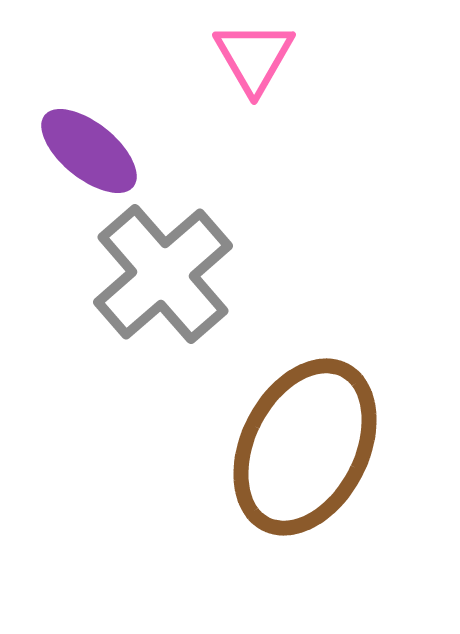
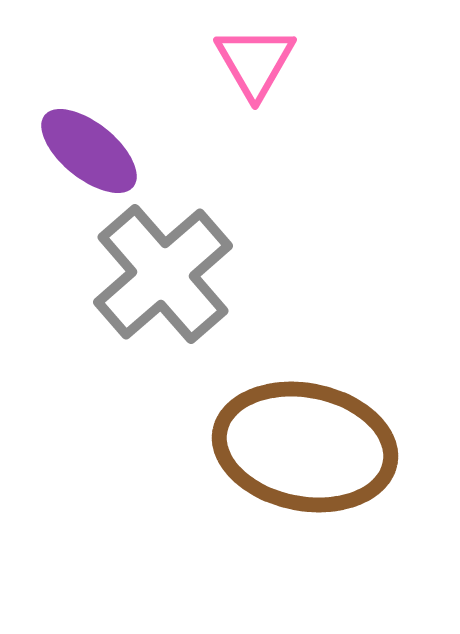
pink triangle: moved 1 px right, 5 px down
brown ellipse: rotated 74 degrees clockwise
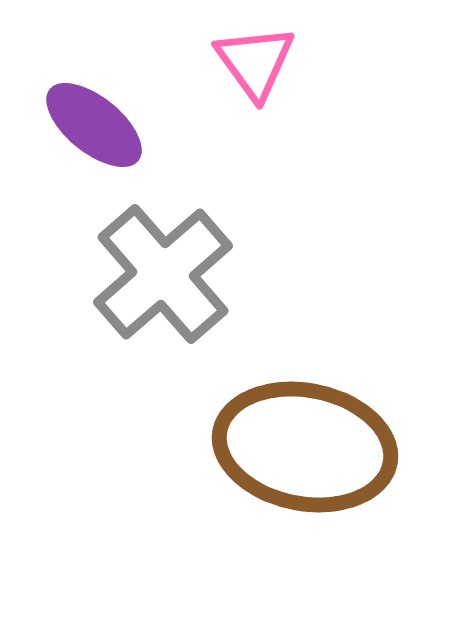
pink triangle: rotated 6 degrees counterclockwise
purple ellipse: moved 5 px right, 26 px up
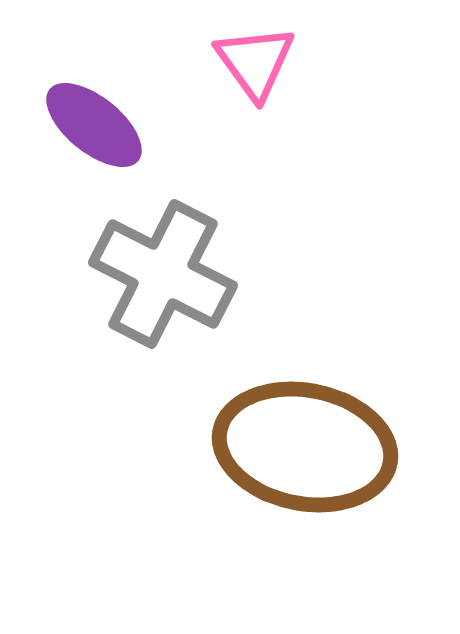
gray cross: rotated 22 degrees counterclockwise
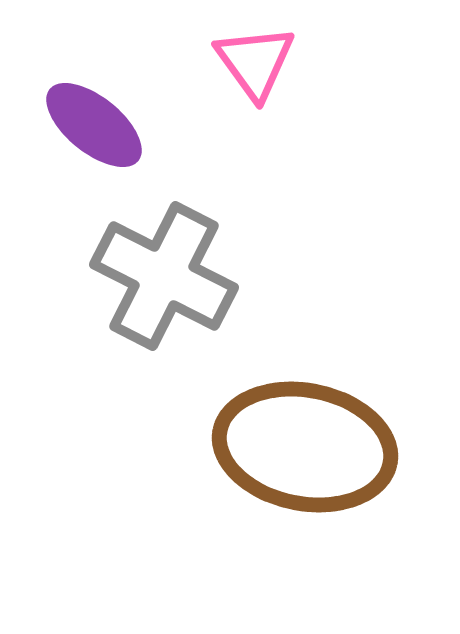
gray cross: moved 1 px right, 2 px down
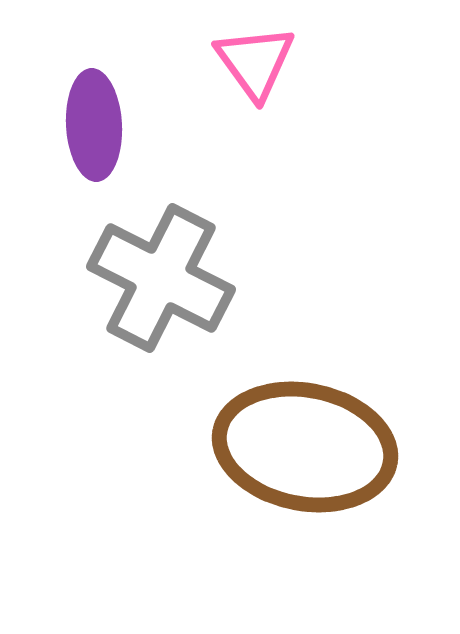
purple ellipse: rotated 48 degrees clockwise
gray cross: moved 3 px left, 2 px down
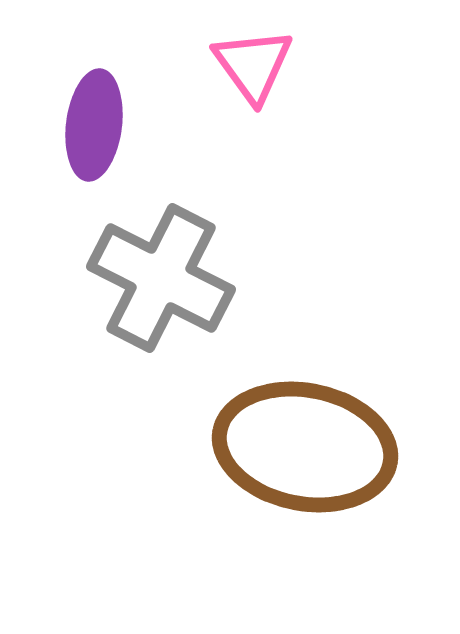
pink triangle: moved 2 px left, 3 px down
purple ellipse: rotated 10 degrees clockwise
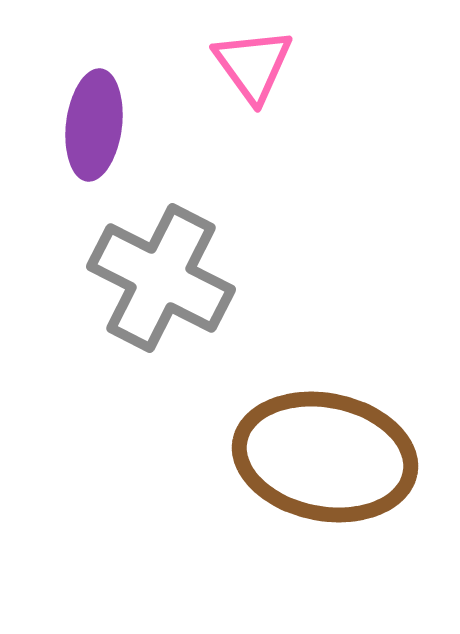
brown ellipse: moved 20 px right, 10 px down
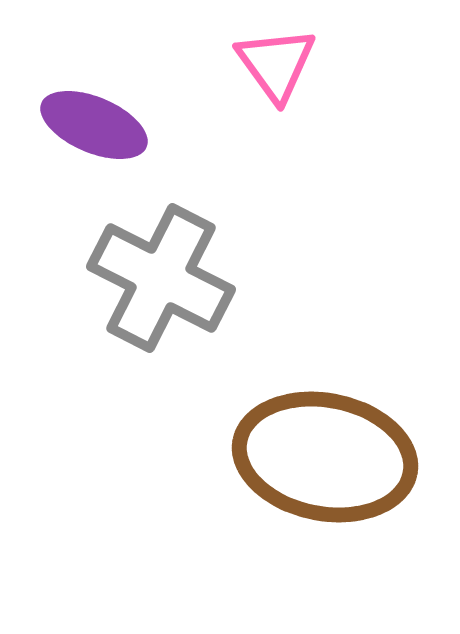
pink triangle: moved 23 px right, 1 px up
purple ellipse: rotated 74 degrees counterclockwise
